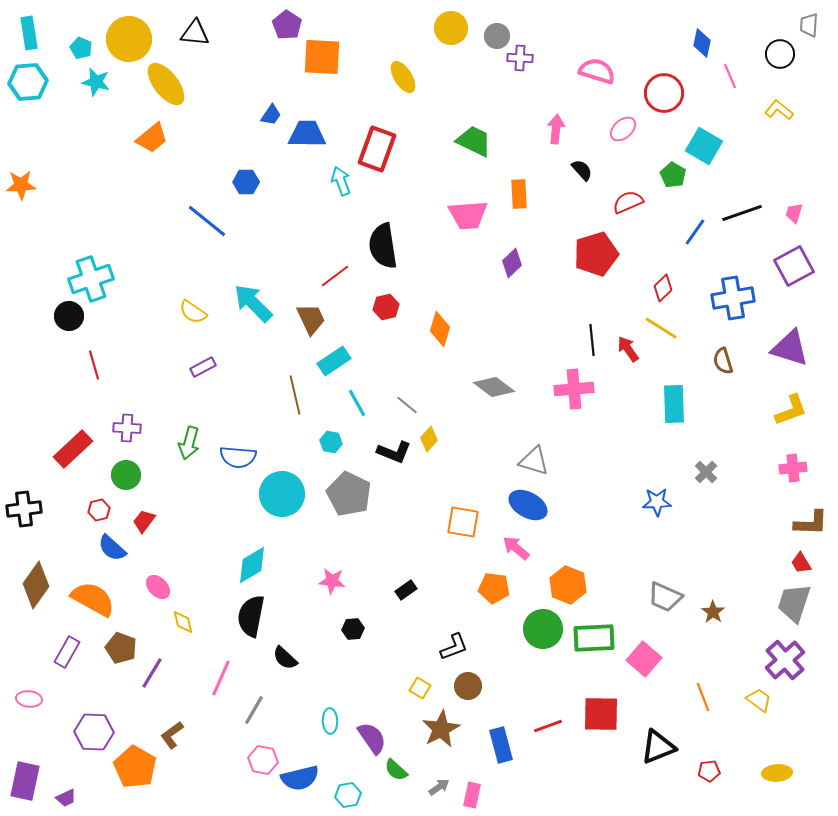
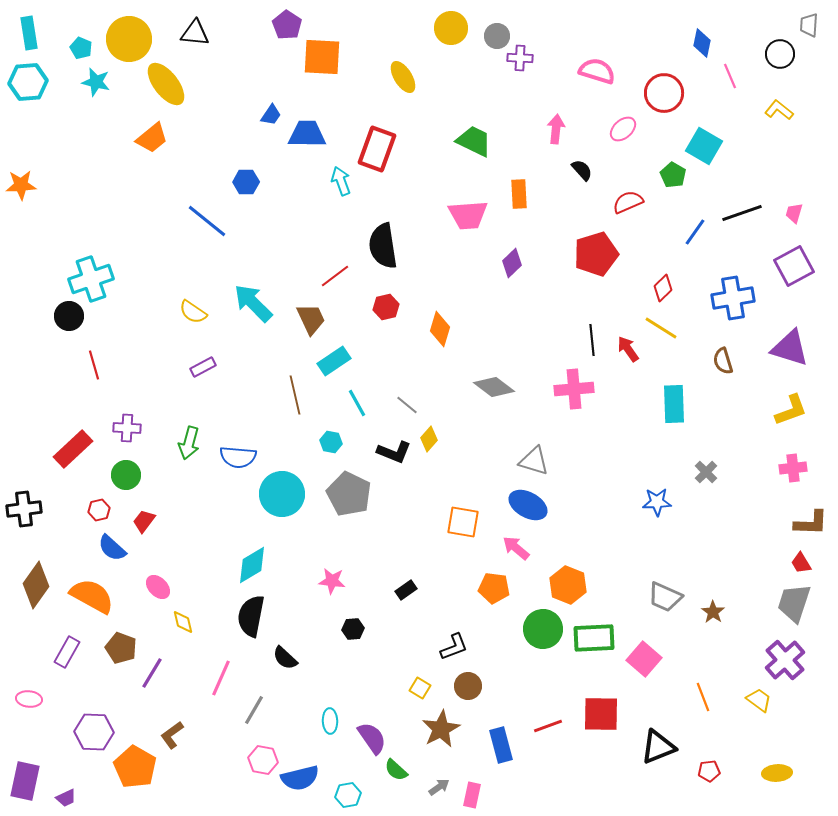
orange semicircle at (93, 599): moved 1 px left, 3 px up
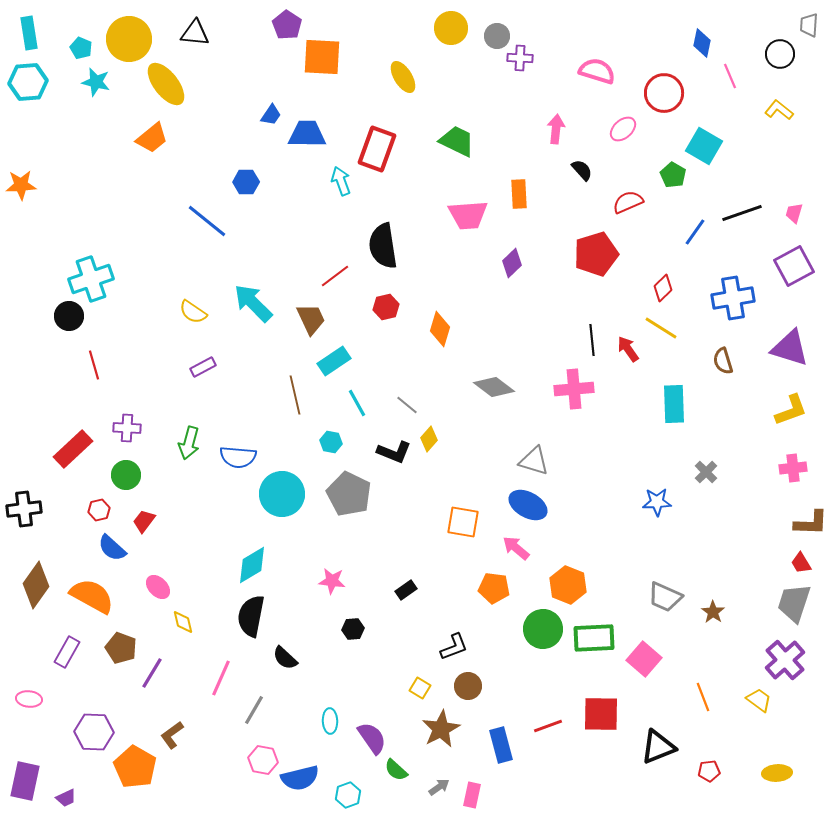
green trapezoid at (474, 141): moved 17 px left
cyan hexagon at (348, 795): rotated 10 degrees counterclockwise
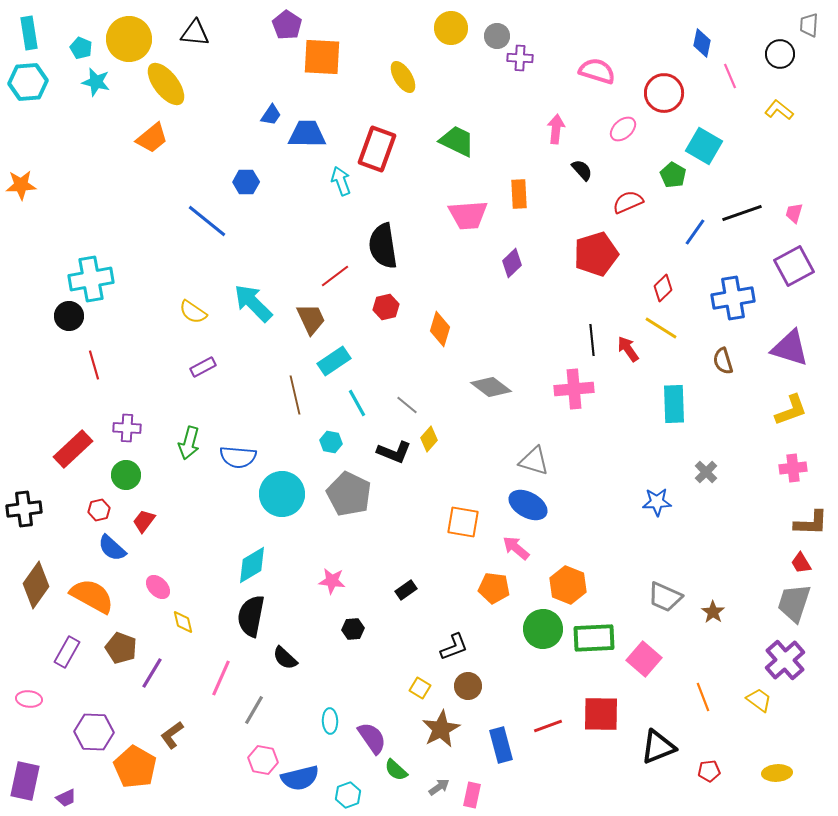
cyan cross at (91, 279): rotated 9 degrees clockwise
gray diamond at (494, 387): moved 3 px left
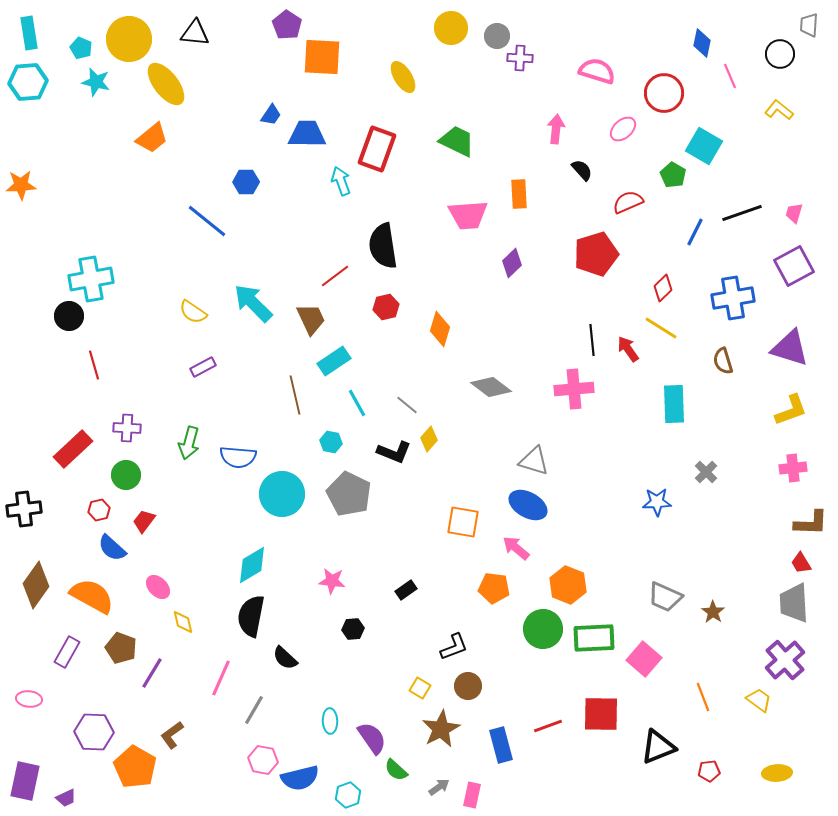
blue line at (695, 232): rotated 8 degrees counterclockwise
gray trapezoid at (794, 603): rotated 21 degrees counterclockwise
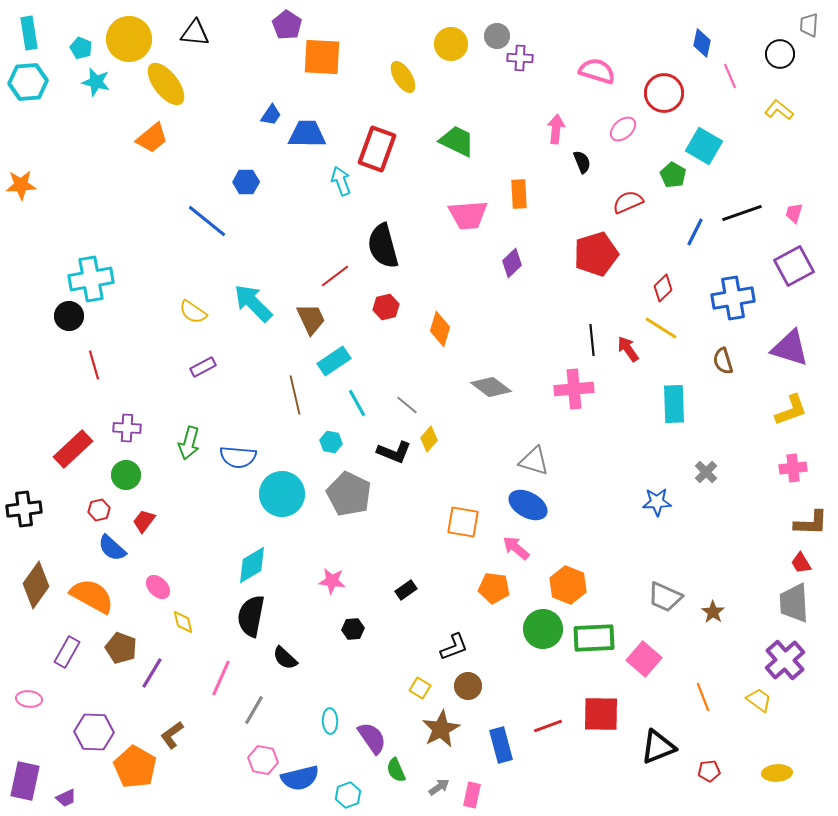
yellow circle at (451, 28): moved 16 px down
black semicircle at (582, 170): moved 8 px up; rotated 20 degrees clockwise
black semicircle at (383, 246): rotated 6 degrees counterclockwise
green semicircle at (396, 770): rotated 25 degrees clockwise
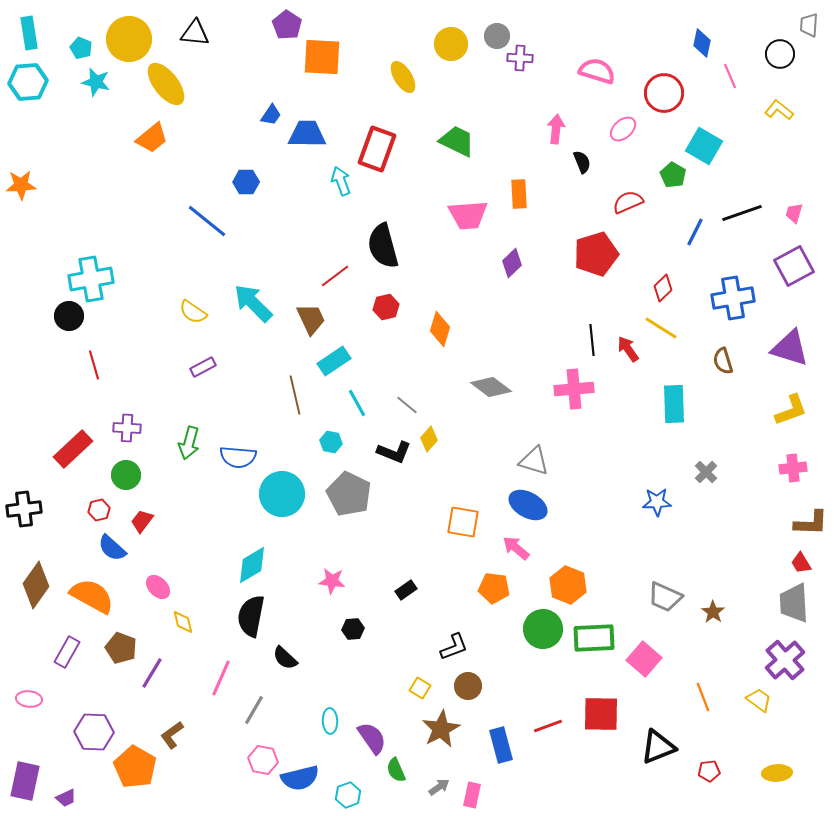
red trapezoid at (144, 521): moved 2 px left
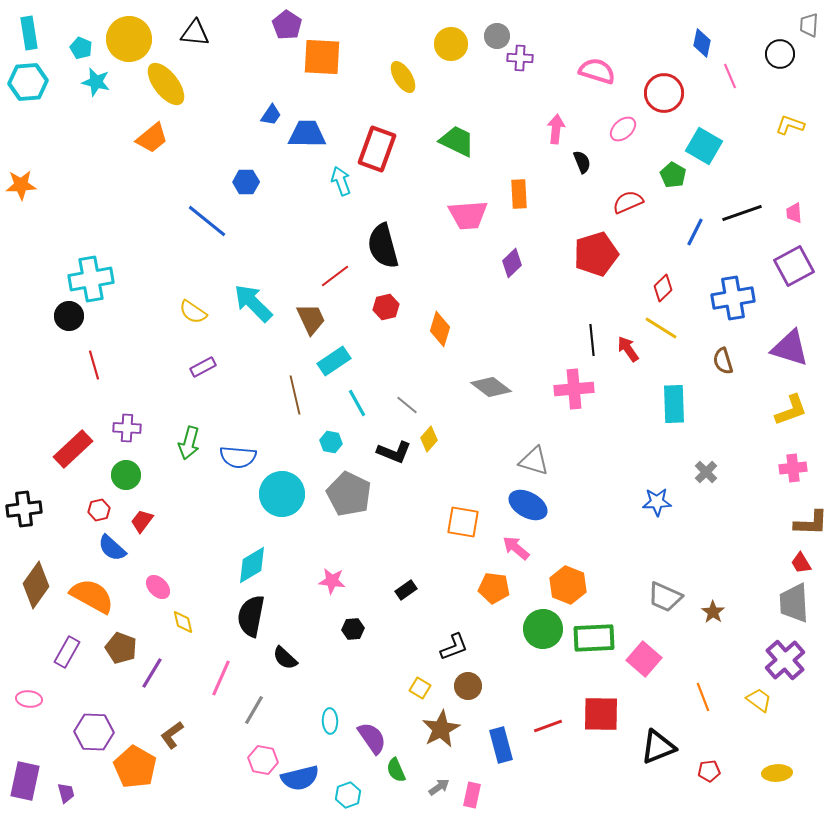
yellow L-shape at (779, 110): moved 11 px right, 15 px down; rotated 20 degrees counterclockwise
pink trapezoid at (794, 213): rotated 20 degrees counterclockwise
purple trapezoid at (66, 798): moved 5 px up; rotated 80 degrees counterclockwise
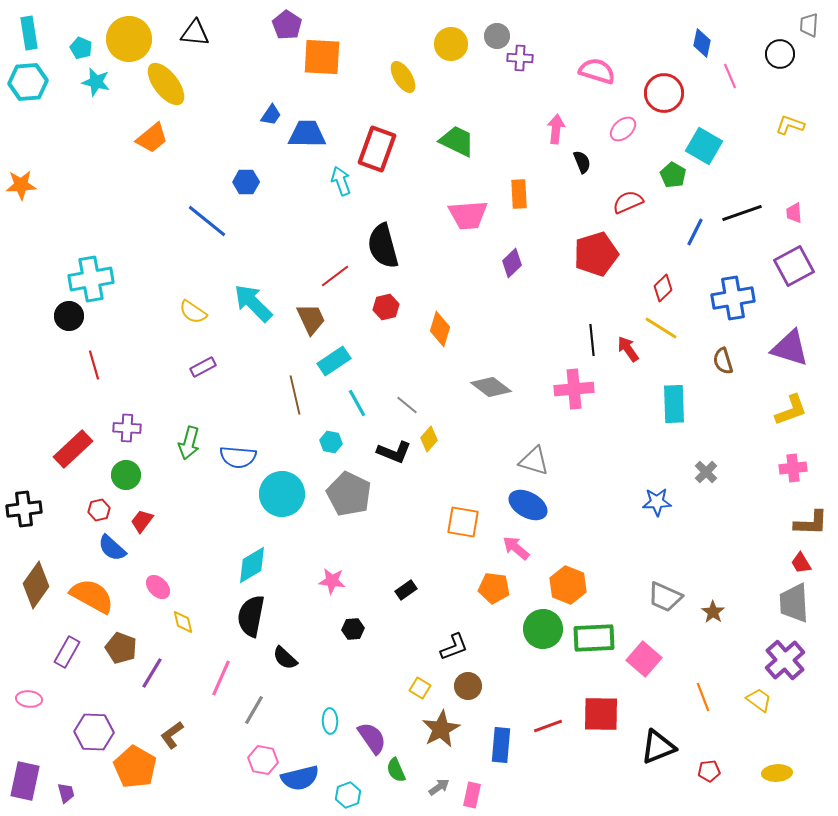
blue rectangle at (501, 745): rotated 20 degrees clockwise
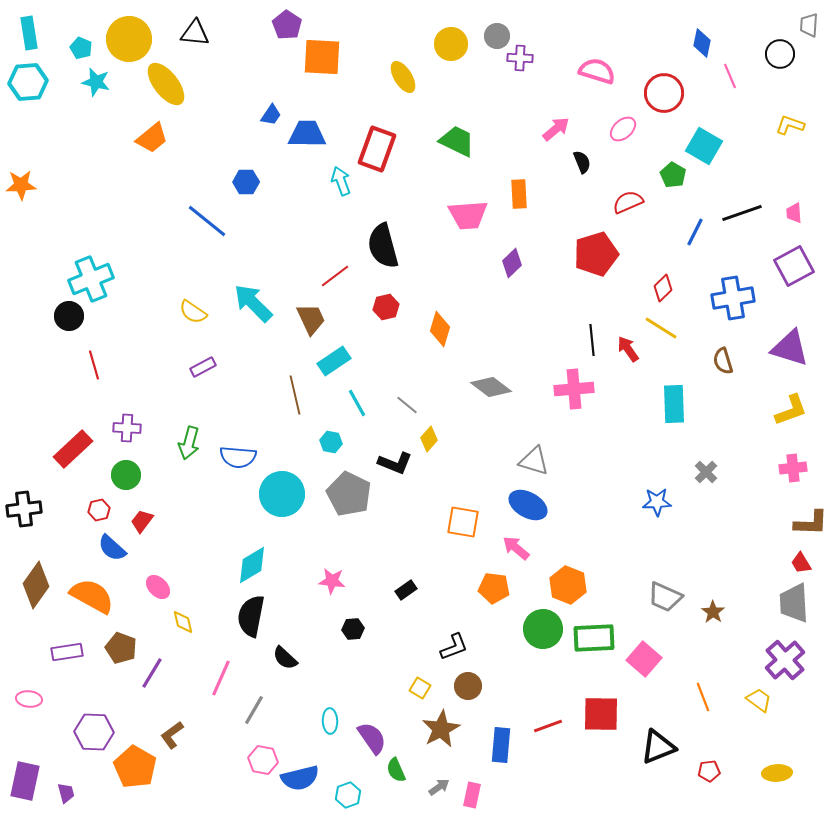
pink arrow at (556, 129): rotated 44 degrees clockwise
cyan cross at (91, 279): rotated 12 degrees counterclockwise
black L-shape at (394, 452): moved 1 px right, 11 px down
purple rectangle at (67, 652): rotated 52 degrees clockwise
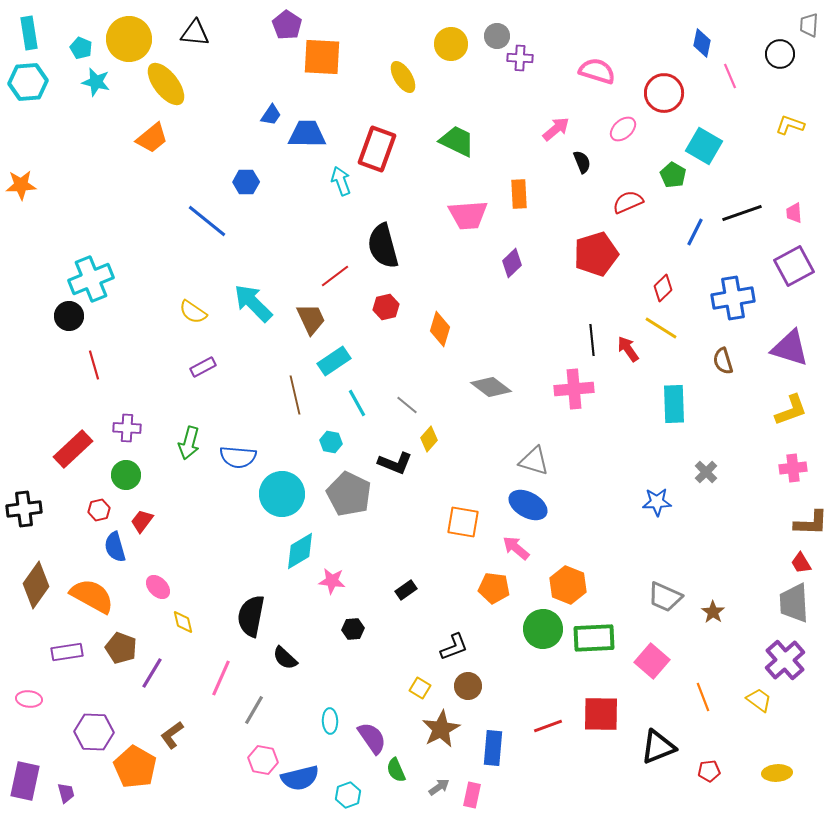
blue semicircle at (112, 548): moved 3 px right, 1 px up; rotated 32 degrees clockwise
cyan diamond at (252, 565): moved 48 px right, 14 px up
pink square at (644, 659): moved 8 px right, 2 px down
blue rectangle at (501, 745): moved 8 px left, 3 px down
